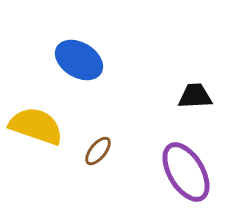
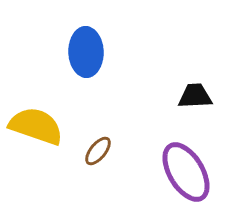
blue ellipse: moved 7 px right, 8 px up; rotated 57 degrees clockwise
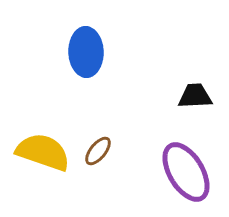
yellow semicircle: moved 7 px right, 26 px down
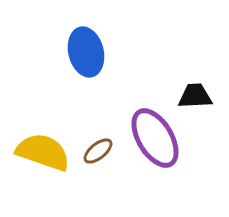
blue ellipse: rotated 12 degrees counterclockwise
brown ellipse: rotated 12 degrees clockwise
purple ellipse: moved 31 px left, 34 px up
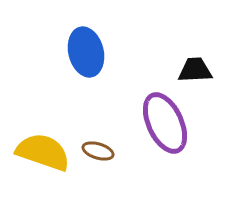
black trapezoid: moved 26 px up
purple ellipse: moved 10 px right, 15 px up; rotated 6 degrees clockwise
brown ellipse: rotated 56 degrees clockwise
